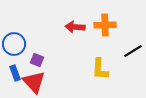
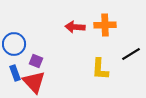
black line: moved 2 px left, 3 px down
purple square: moved 1 px left, 1 px down
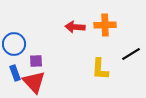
purple square: rotated 24 degrees counterclockwise
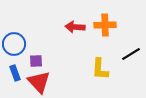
red triangle: moved 5 px right
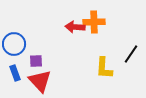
orange cross: moved 11 px left, 3 px up
black line: rotated 24 degrees counterclockwise
yellow L-shape: moved 4 px right, 1 px up
red triangle: moved 1 px right, 1 px up
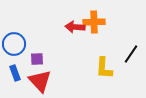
purple square: moved 1 px right, 2 px up
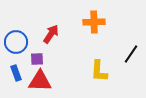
red arrow: moved 24 px left, 7 px down; rotated 120 degrees clockwise
blue circle: moved 2 px right, 2 px up
yellow L-shape: moved 5 px left, 3 px down
blue rectangle: moved 1 px right
red triangle: rotated 45 degrees counterclockwise
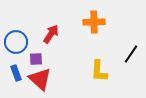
purple square: moved 1 px left
red triangle: moved 2 px up; rotated 40 degrees clockwise
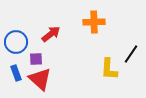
red arrow: rotated 18 degrees clockwise
yellow L-shape: moved 10 px right, 2 px up
